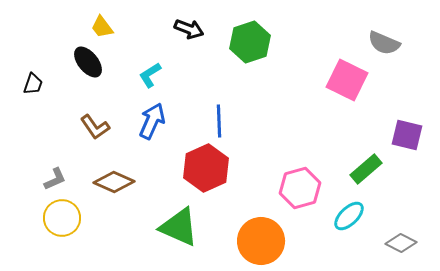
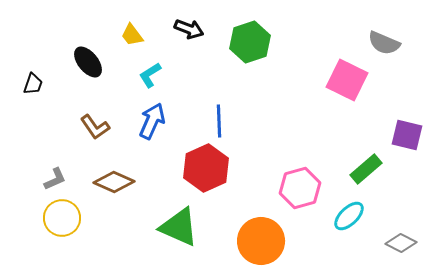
yellow trapezoid: moved 30 px right, 8 px down
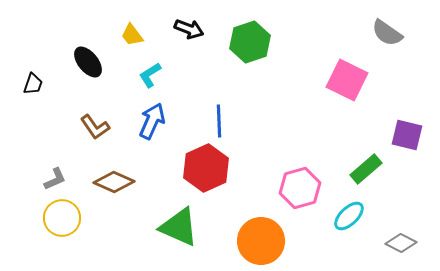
gray semicircle: moved 3 px right, 10 px up; rotated 12 degrees clockwise
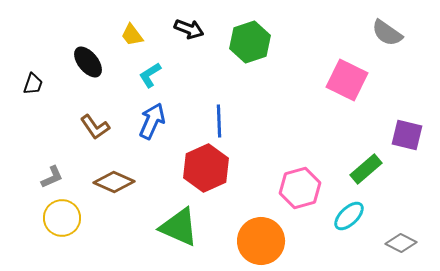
gray L-shape: moved 3 px left, 2 px up
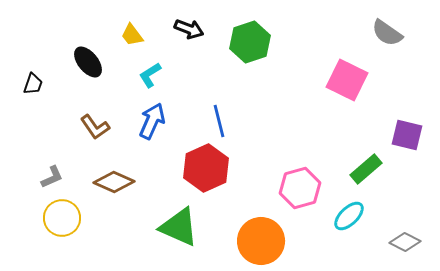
blue line: rotated 12 degrees counterclockwise
gray diamond: moved 4 px right, 1 px up
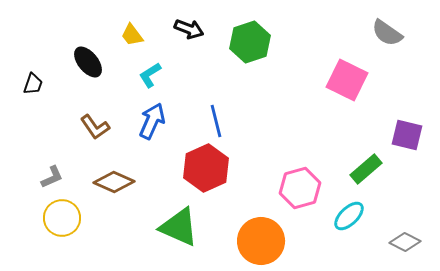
blue line: moved 3 px left
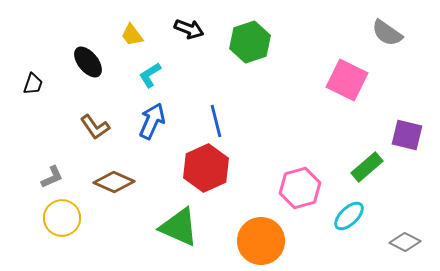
green rectangle: moved 1 px right, 2 px up
